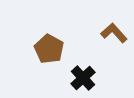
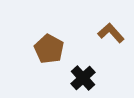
brown L-shape: moved 3 px left
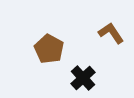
brown L-shape: rotated 8 degrees clockwise
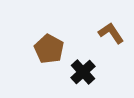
black cross: moved 6 px up
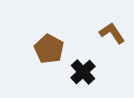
brown L-shape: moved 1 px right
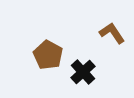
brown pentagon: moved 1 px left, 6 px down
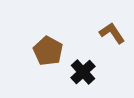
brown pentagon: moved 4 px up
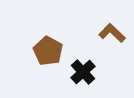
brown L-shape: rotated 12 degrees counterclockwise
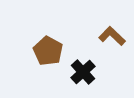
brown L-shape: moved 3 px down
